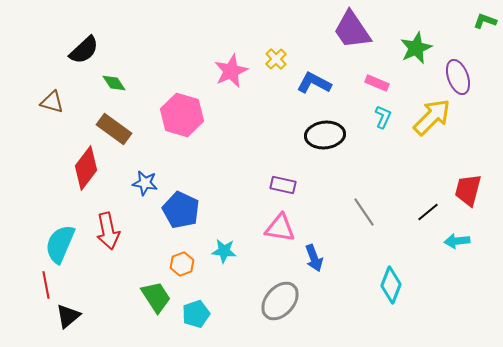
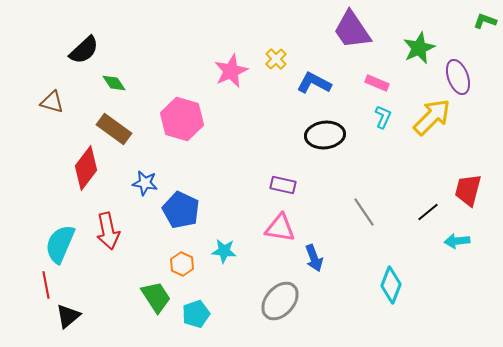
green star: moved 3 px right
pink hexagon: moved 4 px down
orange hexagon: rotated 15 degrees counterclockwise
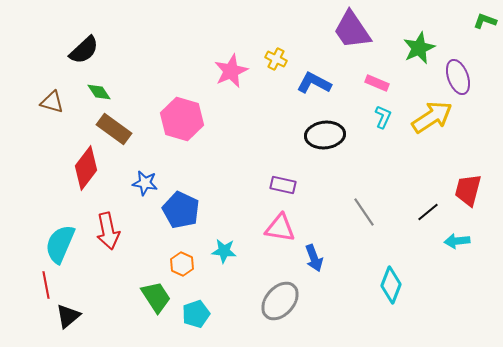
yellow cross: rotated 20 degrees counterclockwise
green diamond: moved 15 px left, 9 px down
yellow arrow: rotated 12 degrees clockwise
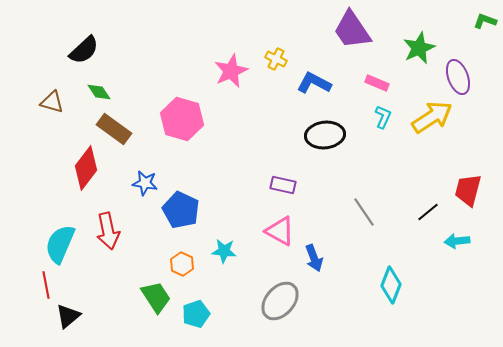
pink triangle: moved 3 px down; rotated 20 degrees clockwise
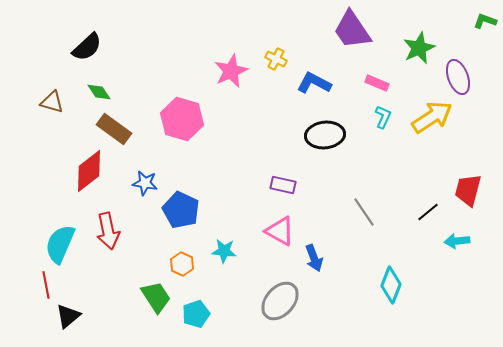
black semicircle: moved 3 px right, 3 px up
red diamond: moved 3 px right, 3 px down; rotated 15 degrees clockwise
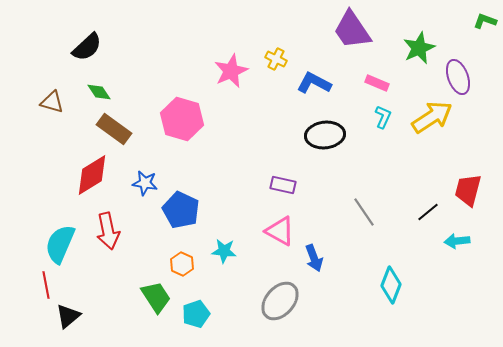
red diamond: moved 3 px right, 4 px down; rotated 6 degrees clockwise
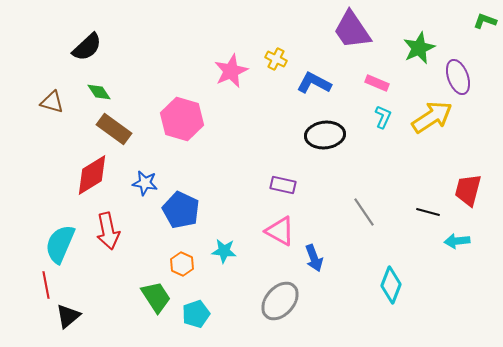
black line: rotated 55 degrees clockwise
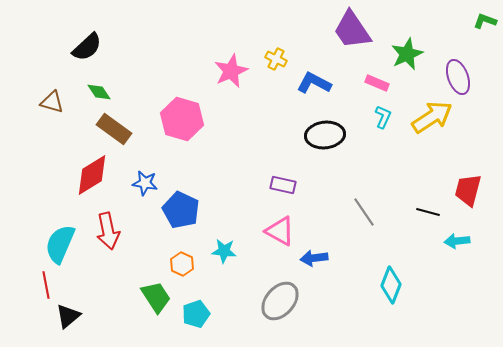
green star: moved 12 px left, 6 px down
blue arrow: rotated 104 degrees clockwise
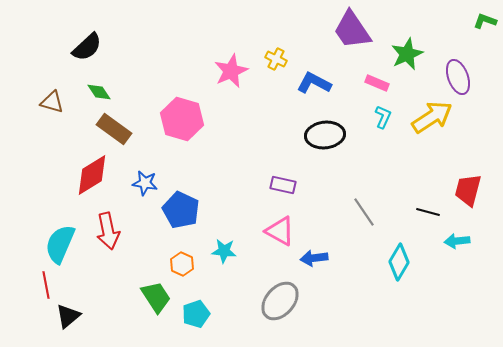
cyan diamond: moved 8 px right, 23 px up; rotated 9 degrees clockwise
